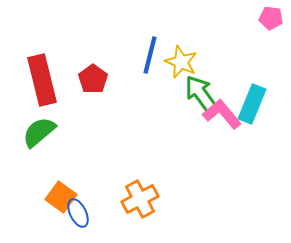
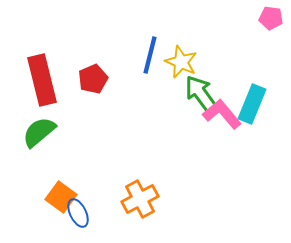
red pentagon: rotated 12 degrees clockwise
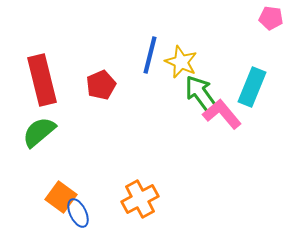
red pentagon: moved 8 px right, 6 px down
cyan rectangle: moved 17 px up
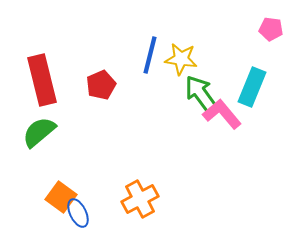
pink pentagon: moved 11 px down
yellow star: moved 3 px up; rotated 16 degrees counterclockwise
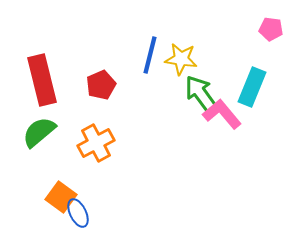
orange cross: moved 44 px left, 56 px up
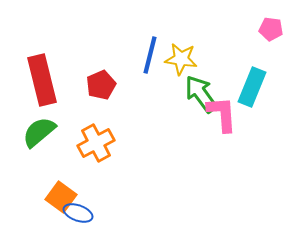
pink L-shape: rotated 36 degrees clockwise
blue ellipse: rotated 44 degrees counterclockwise
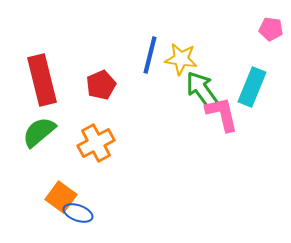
green arrow: moved 1 px right, 4 px up
pink L-shape: rotated 9 degrees counterclockwise
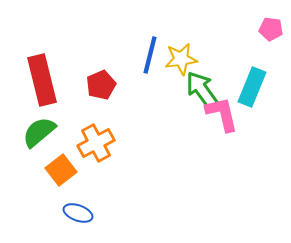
yellow star: rotated 16 degrees counterclockwise
orange square: moved 27 px up; rotated 16 degrees clockwise
